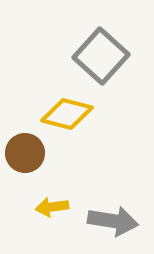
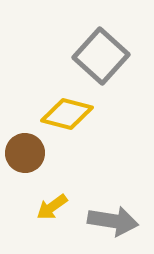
yellow arrow: rotated 28 degrees counterclockwise
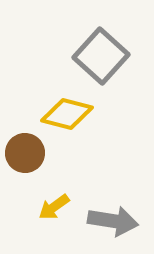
yellow arrow: moved 2 px right
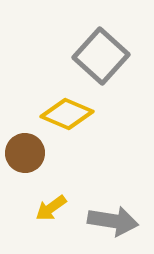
yellow diamond: rotated 9 degrees clockwise
yellow arrow: moved 3 px left, 1 px down
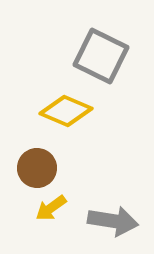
gray square: rotated 16 degrees counterclockwise
yellow diamond: moved 1 px left, 3 px up
brown circle: moved 12 px right, 15 px down
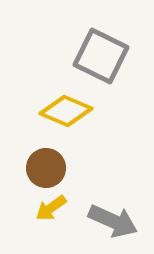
brown circle: moved 9 px right
gray arrow: rotated 15 degrees clockwise
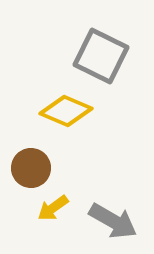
brown circle: moved 15 px left
yellow arrow: moved 2 px right
gray arrow: rotated 6 degrees clockwise
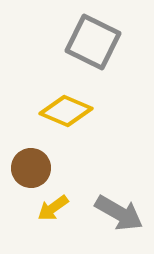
gray square: moved 8 px left, 14 px up
gray arrow: moved 6 px right, 8 px up
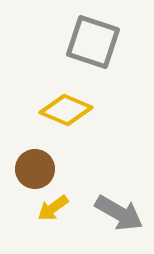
gray square: rotated 8 degrees counterclockwise
yellow diamond: moved 1 px up
brown circle: moved 4 px right, 1 px down
